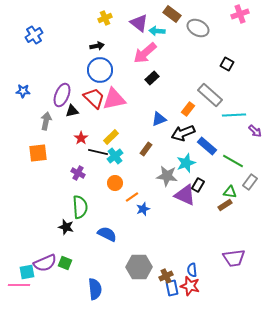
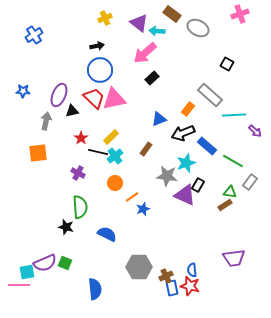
purple ellipse at (62, 95): moved 3 px left
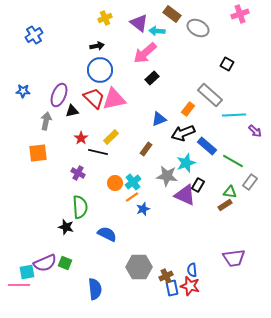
cyan cross at (115, 156): moved 18 px right, 26 px down
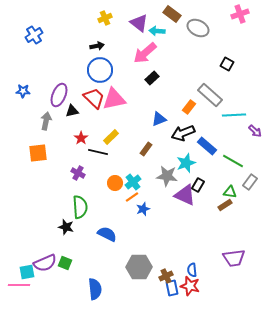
orange rectangle at (188, 109): moved 1 px right, 2 px up
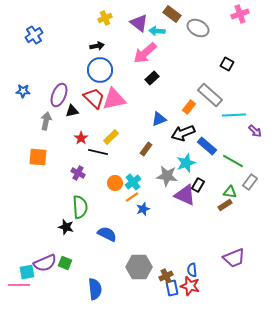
orange square at (38, 153): moved 4 px down; rotated 12 degrees clockwise
purple trapezoid at (234, 258): rotated 15 degrees counterclockwise
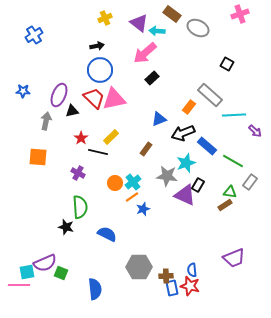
green square at (65, 263): moved 4 px left, 10 px down
brown cross at (166, 276): rotated 24 degrees clockwise
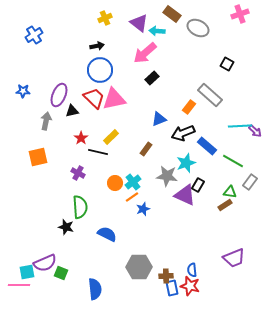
cyan line at (234, 115): moved 6 px right, 11 px down
orange square at (38, 157): rotated 18 degrees counterclockwise
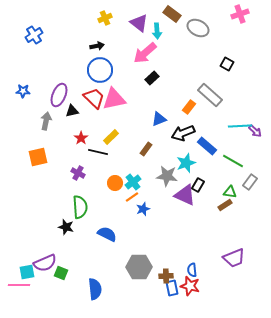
cyan arrow at (157, 31): rotated 98 degrees counterclockwise
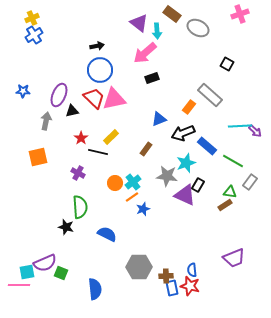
yellow cross at (105, 18): moved 73 px left
black rectangle at (152, 78): rotated 24 degrees clockwise
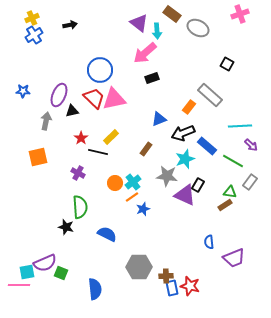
black arrow at (97, 46): moved 27 px left, 21 px up
purple arrow at (255, 131): moved 4 px left, 14 px down
cyan star at (186, 163): moved 1 px left, 4 px up
blue semicircle at (192, 270): moved 17 px right, 28 px up
